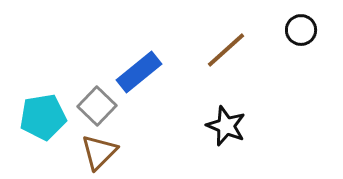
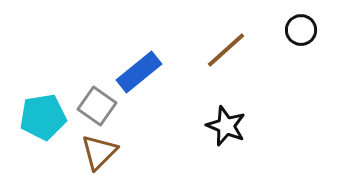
gray square: rotated 9 degrees counterclockwise
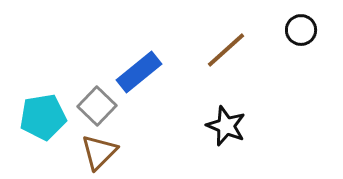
gray square: rotated 9 degrees clockwise
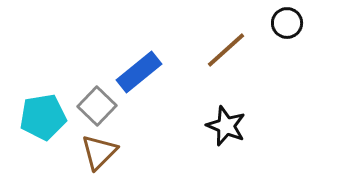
black circle: moved 14 px left, 7 px up
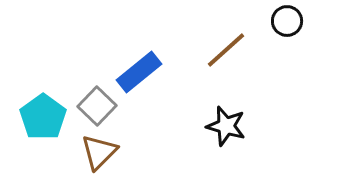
black circle: moved 2 px up
cyan pentagon: rotated 27 degrees counterclockwise
black star: rotated 6 degrees counterclockwise
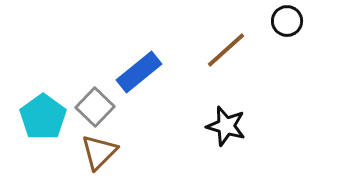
gray square: moved 2 px left, 1 px down
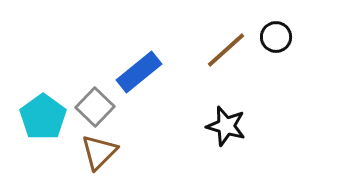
black circle: moved 11 px left, 16 px down
